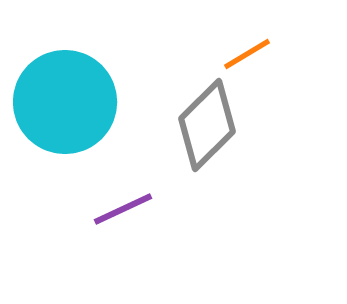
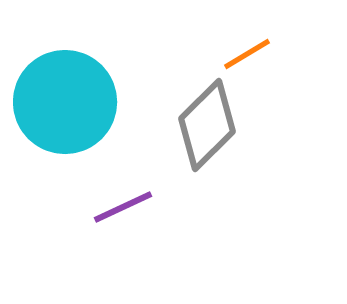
purple line: moved 2 px up
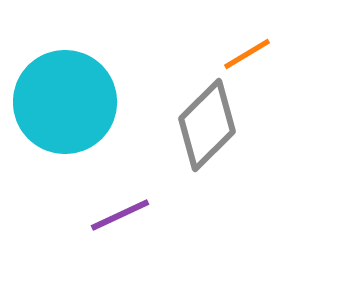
purple line: moved 3 px left, 8 px down
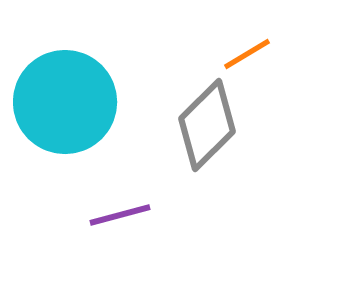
purple line: rotated 10 degrees clockwise
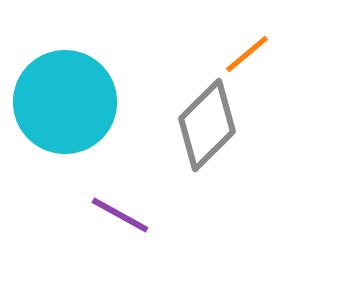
orange line: rotated 9 degrees counterclockwise
purple line: rotated 44 degrees clockwise
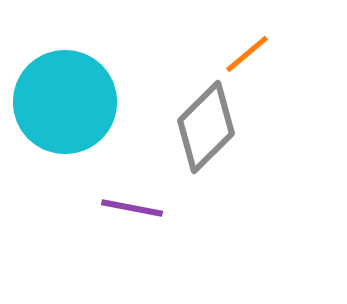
gray diamond: moved 1 px left, 2 px down
purple line: moved 12 px right, 7 px up; rotated 18 degrees counterclockwise
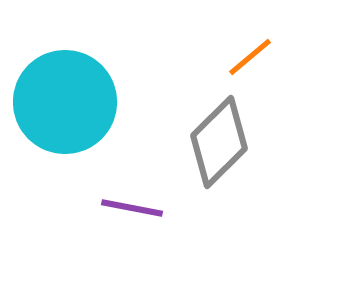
orange line: moved 3 px right, 3 px down
gray diamond: moved 13 px right, 15 px down
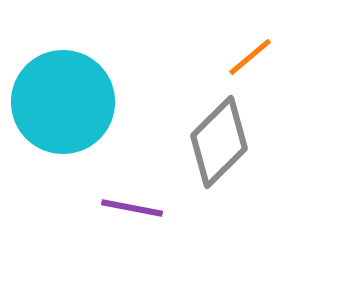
cyan circle: moved 2 px left
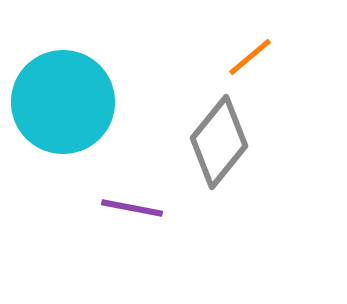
gray diamond: rotated 6 degrees counterclockwise
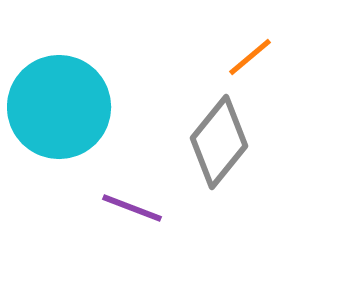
cyan circle: moved 4 px left, 5 px down
purple line: rotated 10 degrees clockwise
